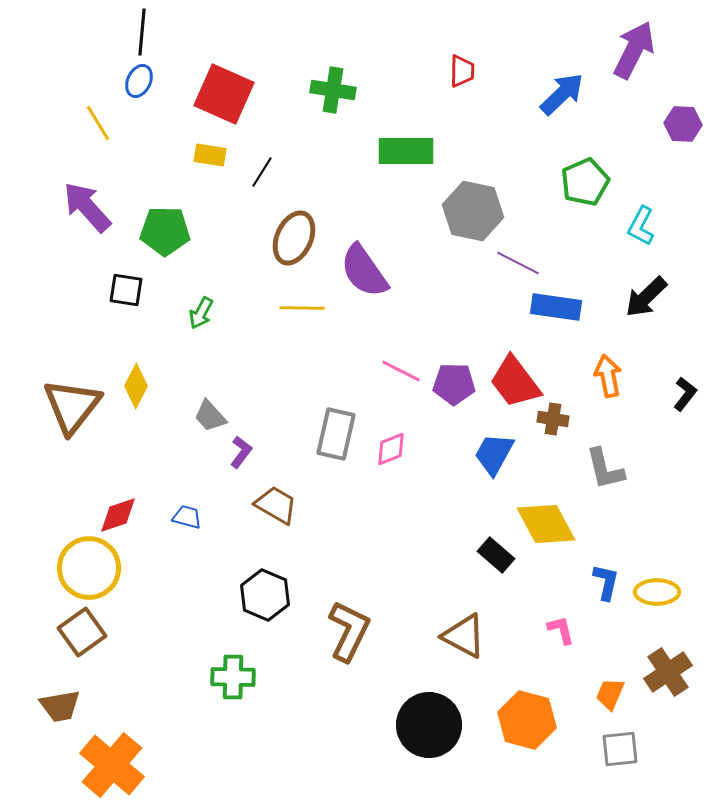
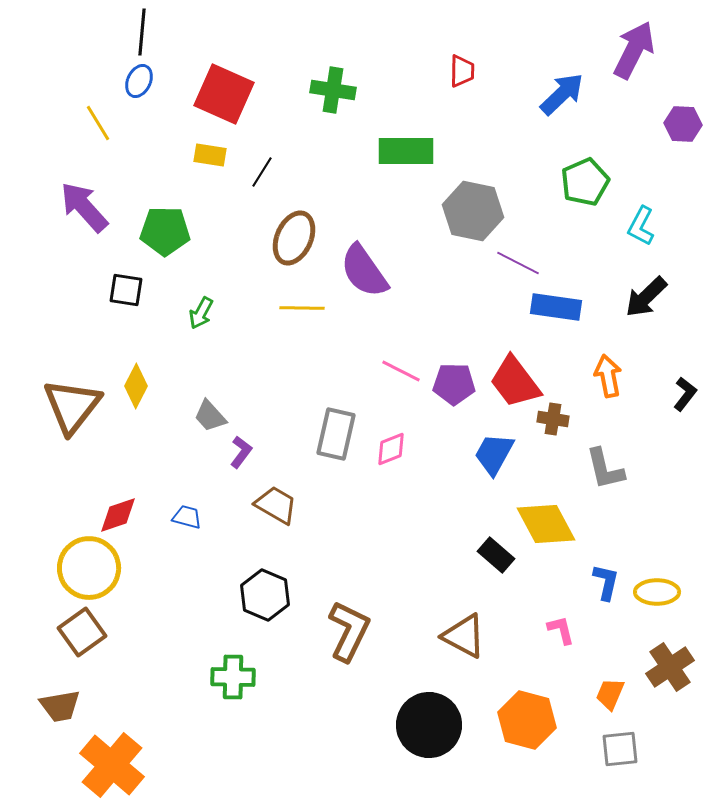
purple arrow at (87, 207): moved 3 px left
brown cross at (668, 672): moved 2 px right, 5 px up
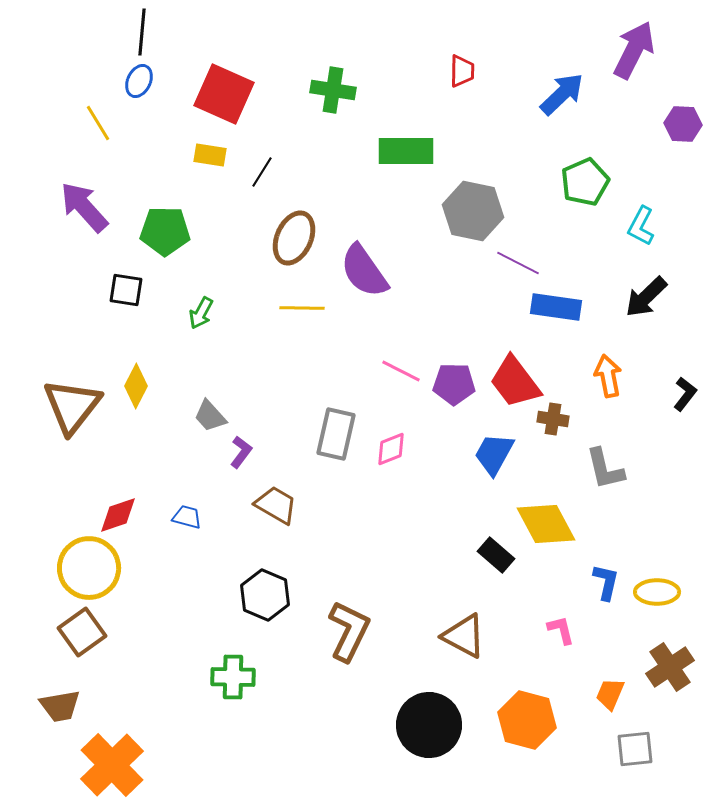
gray square at (620, 749): moved 15 px right
orange cross at (112, 765): rotated 6 degrees clockwise
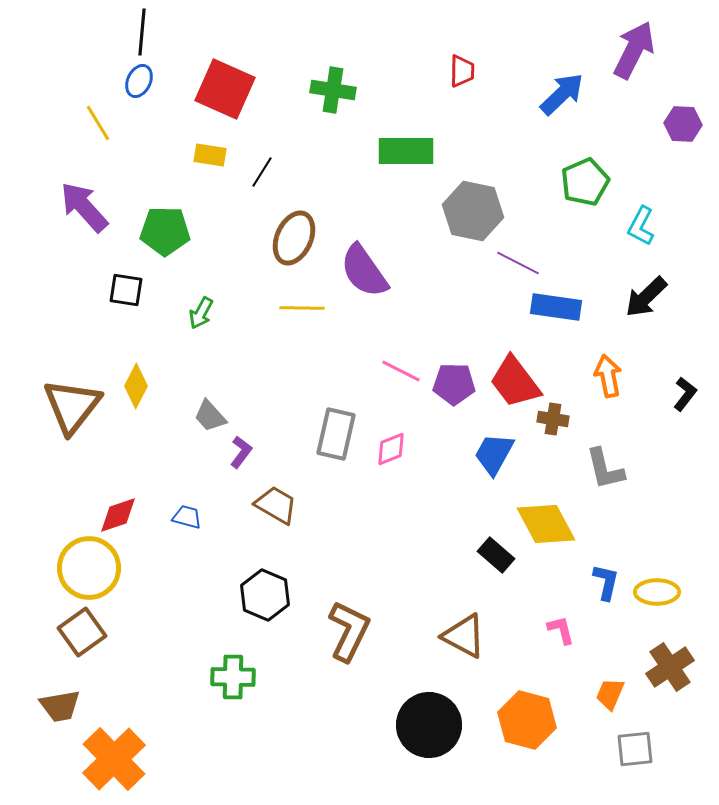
red square at (224, 94): moved 1 px right, 5 px up
orange cross at (112, 765): moved 2 px right, 6 px up
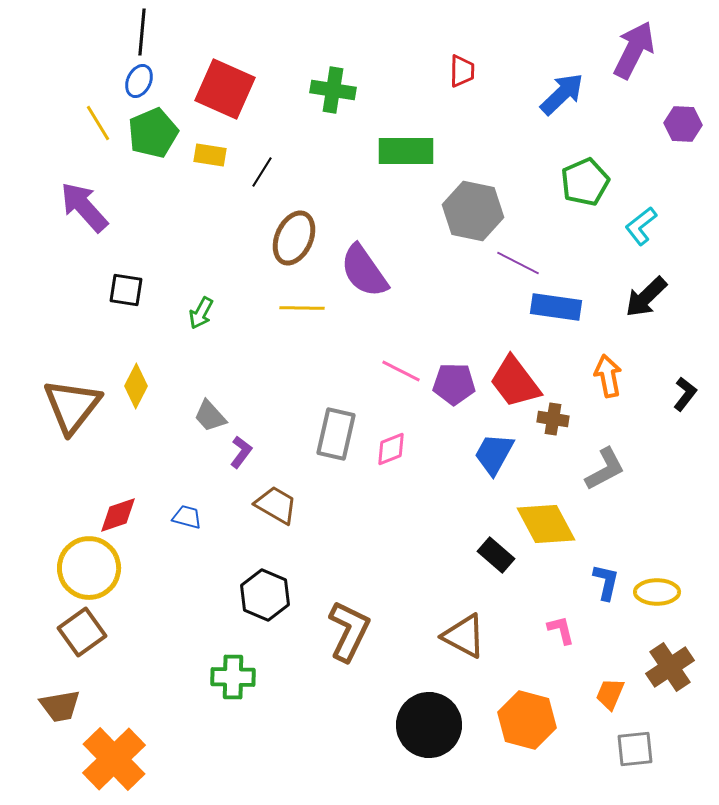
cyan L-shape at (641, 226): rotated 24 degrees clockwise
green pentagon at (165, 231): moved 12 px left, 98 px up; rotated 24 degrees counterclockwise
gray L-shape at (605, 469): rotated 105 degrees counterclockwise
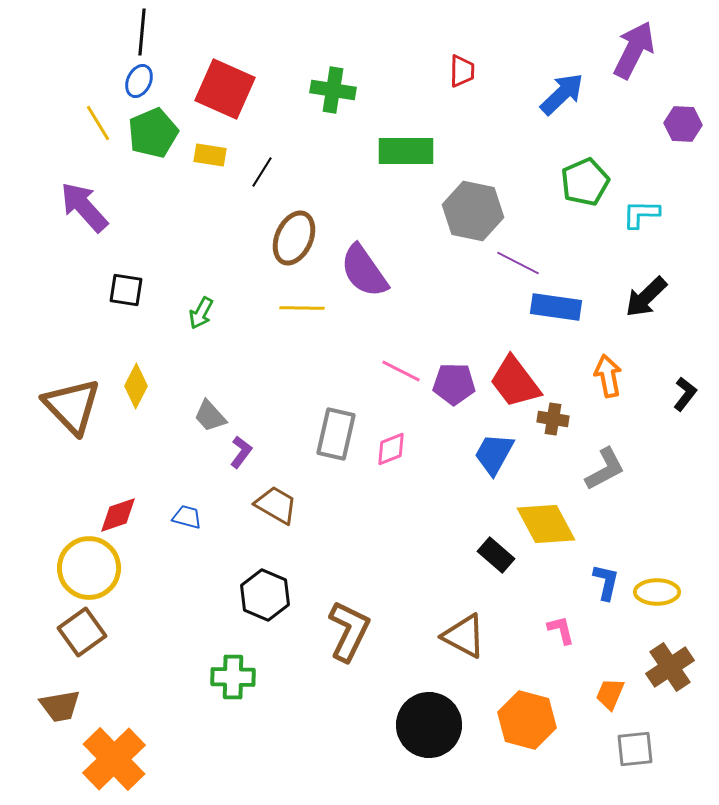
cyan L-shape at (641, 226): moved 12 px up; rotated 39 degrees clockwise
brown triangle at (72, 406): rotated 22 degrees counterclockwise
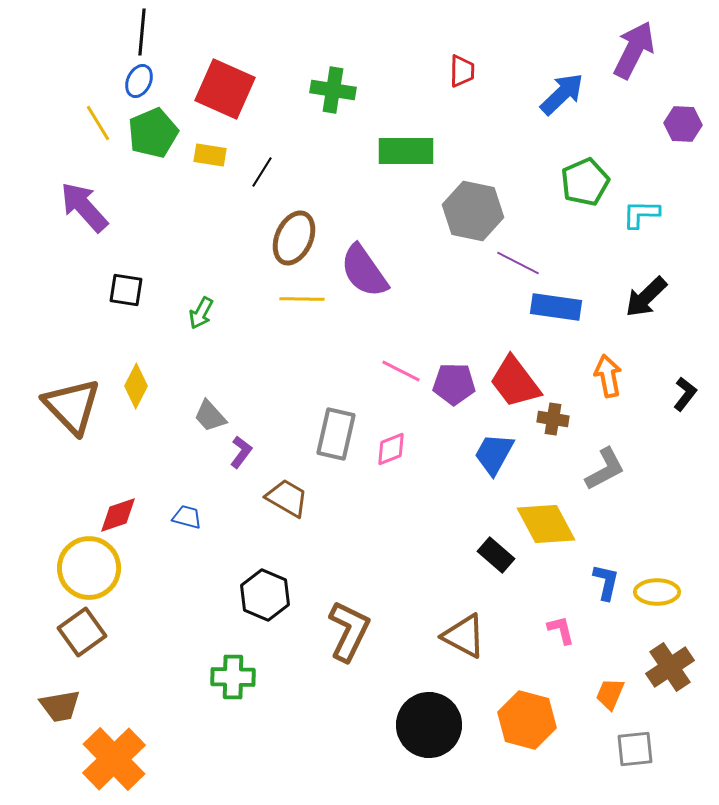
yellow line at (302, 308): moved 9 px up
brown trapezoid at (276, 505): moved 11 px right, 7 px up
